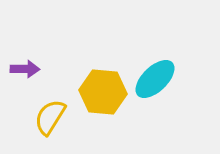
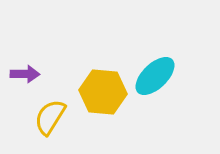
purple arrow: moved 5 px down
cyan ellipse: moved 3 px up
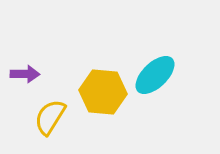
cyan ellipse: moved 1 px up
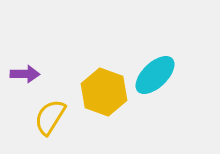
yellow hexagon: moved 1 px right; rotated 15 degrees clockwise
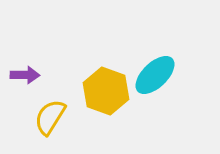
purple arrow: moved 1 px down
yellow hexagon: moved 2 px right, 1 px up
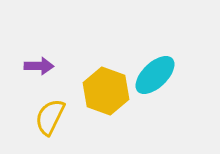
purple arrow: moved 14 px right, 9 px up
yellow semicircle: rotated 6 degrees counterclockwise
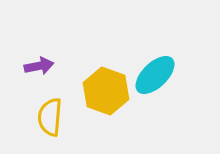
purple arrow: rotated 12 degrees counterclockwise
yellow semicircle: rotated 21 degrees counterclockwise
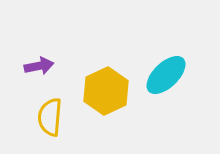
cyan ellipse: moved 11 px right
yellow hexagon: rotated 15 degrees clockwise
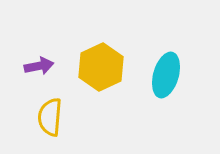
cyan ellipse: rotated 30 degrees counterclockwise
yellow hexagon: moved 5 px left, 24 px up
